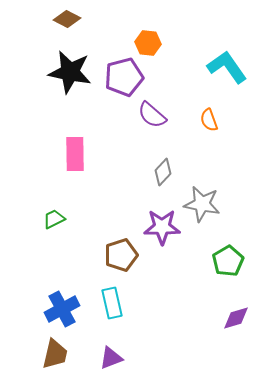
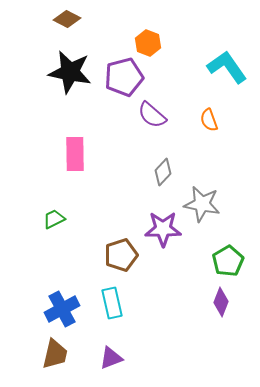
orange hexagon: rotated 15 degrees clockwise
purple star: moved 1 px right, 2 px down
purple diamond: moved 15 px left, 16 px up; rotated 52 degrees counterclockwise
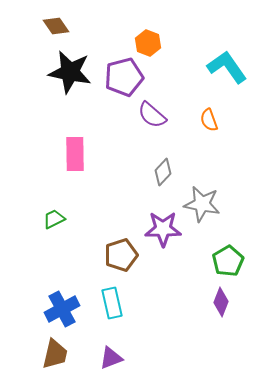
brown diamond: moved 11 px left, 7 px down; rotated 28 degrees clockwise
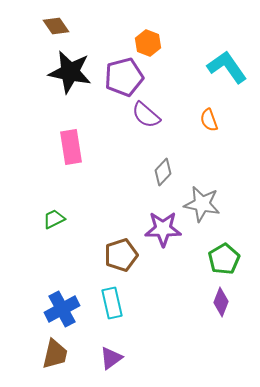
purple semicircle: moved 6 px left
pink rectangle: moved 4 px left, 7 px up; rotated 8 degrees counterclockwise
green pentagon: moved 4 px left, 2 px up
purple triangle: rotated 15 degrees counterclockwise
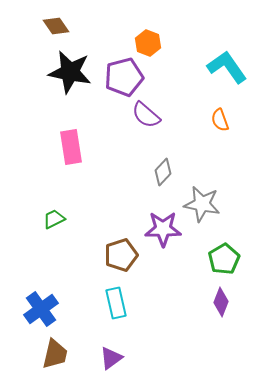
orange semicircle: moved 11 px right
cyan rectangle: moved 4 px right
blue cross: moved 21 px left; rotated 8 degrees counterclockwise
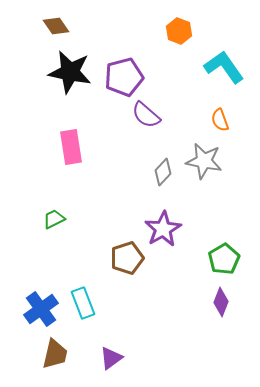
orange hexagon: moved 31 px right, 12 px up
cyan L-shape: moved 3 px left
gray star: moved 2 px right, 43 px up
purple star: rotated 30 degrees counterclockwise
brown pentagon: moved 6 px right, 3 px down
cyan rectangle: moved 33 px left; rotated 8 degrees counterclockwise
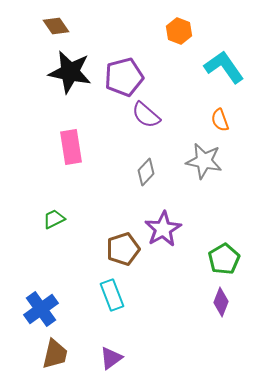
gray diamond: moved 17 px left
brown pentagon: moved 4 px left, 9 px up
cyan rectangle: moved 29 px right, 8 px up
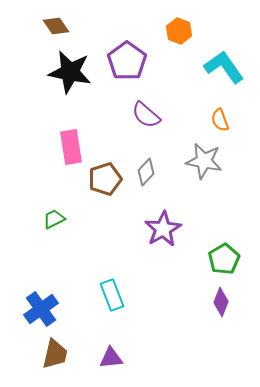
purple pentagon: moved 3 px right, 16 px up; rotated 21 degrees counterclockwise
brown pentagon: moved 18 px left, 70 px up
purple triangle: rotated 30 degrees clockwise
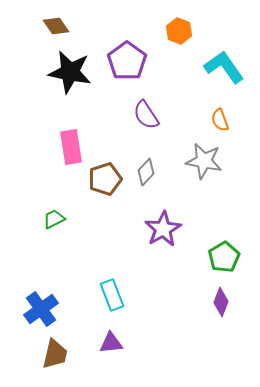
purple semicircle: rotated 16 degrees clockwise
green pentagon: moved 2 px up
purple triangle: moved 15 px up
